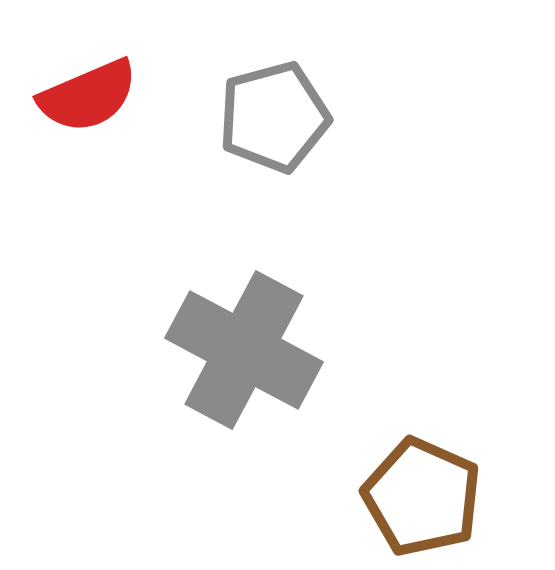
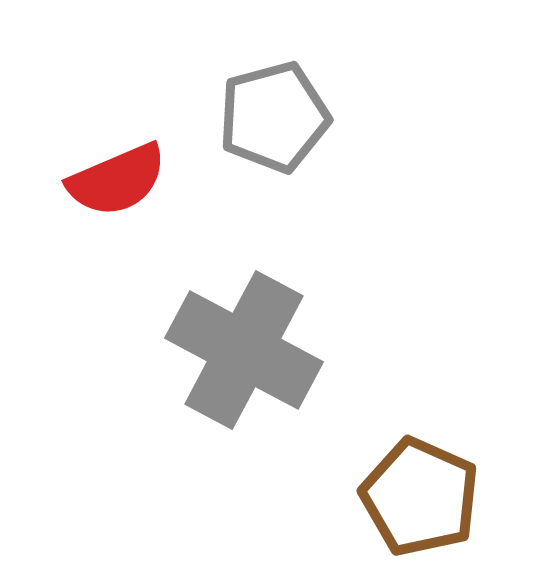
red semicircle: moved 29 px right, 84 px down
brown pentagon: moved 2 px left
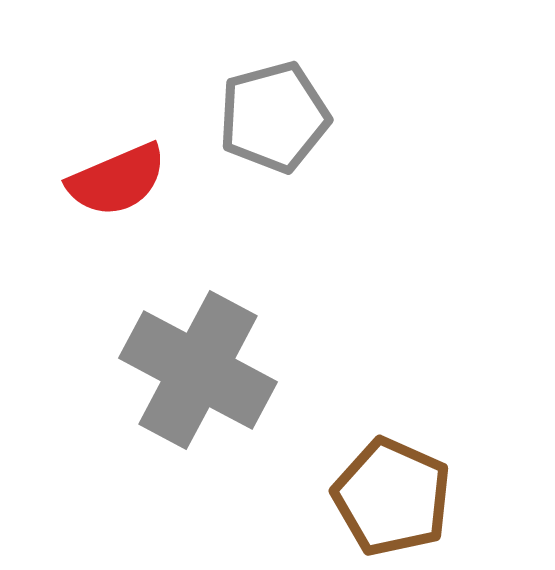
gray cross: moved 46 px left, 20 px down
brown pentagon: moved 28 px left
